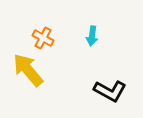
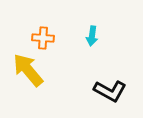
orange cross: rotated 25 degrees counterclockwise
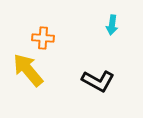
cyan arrow: moved 20 px right, 11 px up
black L-shape: moved 12 px left, 10 px up
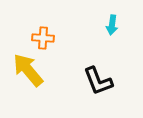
black L-shape: rotated 40 degrees clockwise
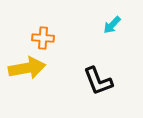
cyan arrow: rotated 36 degrees clockwise
yellow arrow: moved 1 px left, 2 px up; rotated 120 degrees clockwise
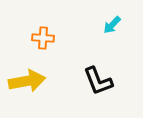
yellow arrow: moved 13 px down
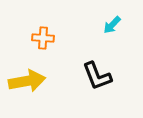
black L-shape: moved 1 px left, 5 px up
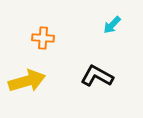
black L-shape: rotated 140 degrees clockwise
yellow arrow: rotated 6 degrees counterclockwise
